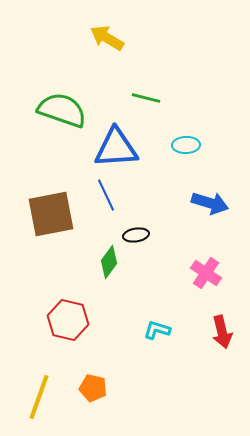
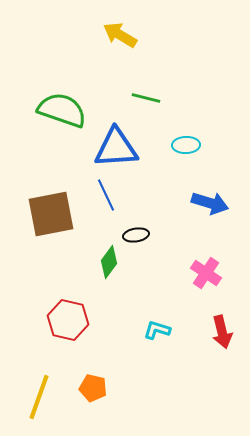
yellow arrow: moved 13 px right, 3 px up
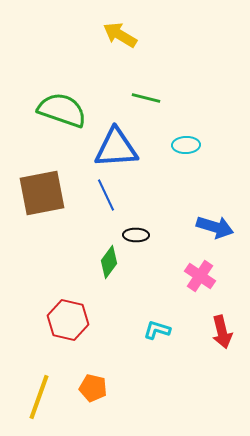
blue arrow: moved 5 px right, 24 px down
brown square: moved 9 px left, 21 px up
black ellipse: rotated 10 degrees clockwise
pink cross: moved 6 px left, 3 px down
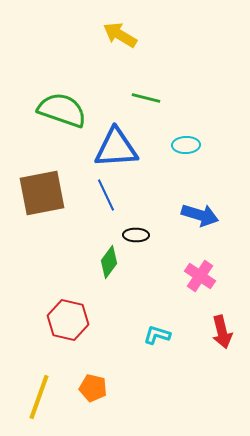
blue arrow: moved 15 px left, 12 px up
cyan L-shape: moved 5 px down
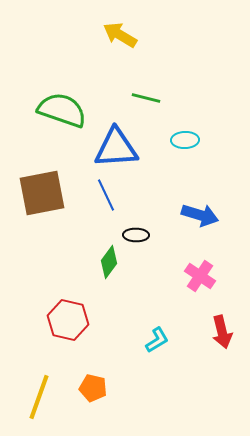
cyan ellipse: moved 1 px left, 5 px up
cyan L-shape: moved 5 px down; rotated 132 degrees clockwise
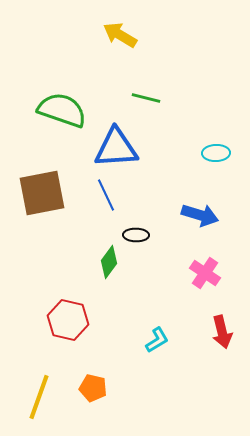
cyan ellipse: moved 31 px right, 13 px down
pink cross: moved 5 px right, 3 px up
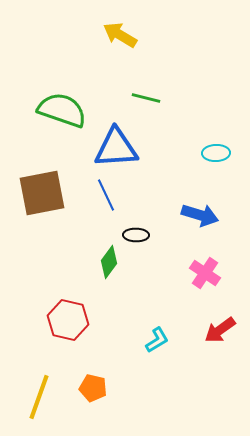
red arrow: moved 2 px left, 2 px up; rotated 68 degrees clockwise
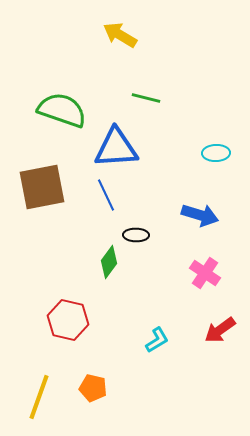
brown square: moved 6 px up
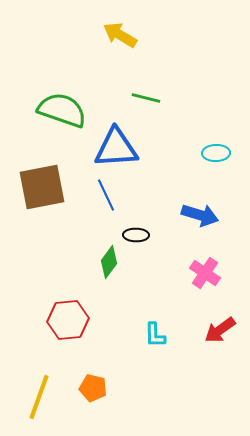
red hexagon: rotated 18 degrees counterclockwise
cyan L-shape: moved 2 px left, 5 px up; rotated 120 degrees clockwise
